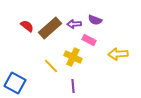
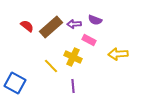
brown rectangle: moved 1 px right, 1 px up
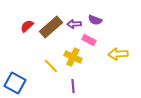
red semicircle: rotated 80 degrees counterclockwise
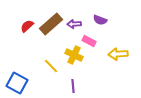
purple semicircle: moved 5 px right
brown rectangle: moved 3 px up
pink rectangle: moved 1 px down
yellow cross: moved 1 px right, 2 px up
blue square: moved 2 px right
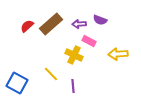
purple arrow: moved 5 px right
yellow line: moved 8 px down
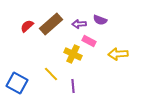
yellow cross: moved 1 px left, 1 px up
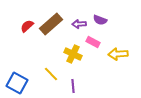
pink rectangle: moved 4 px right, 1 px down
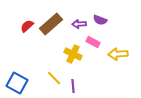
yellow line: moved 3 px right, 4 px down
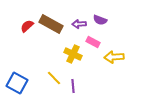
brown rectangle: rotated 70 degrees clockwise
yellow arrow: moved 4 px left, 3 px down
